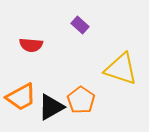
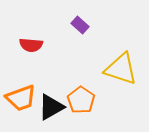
orange trapezoid: moved 1 px down; rotated 8 degrees clockwise
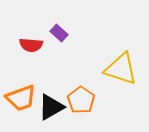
purple rectangle: moved 21 px left, 8 px down
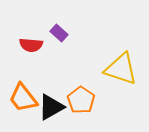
orange trapezoid: moved 2 px right; rotated 72 degrees clockwise
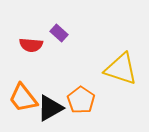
black triangle: moved 1 px left, 1 px down
